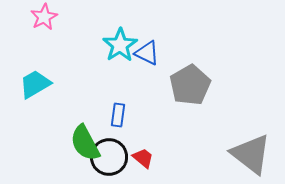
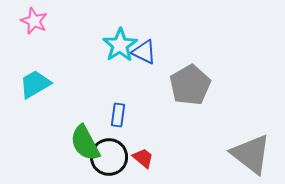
pink star: moved 10 px left, 4 px down; rotated 20 degrees counterclockwise
blue triangle: moved 3 px left, 1 px up
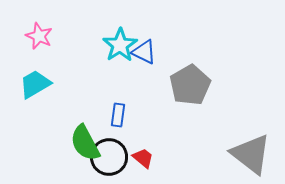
pink star: moved 5 px right, 15 px down
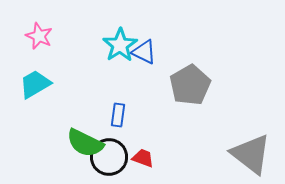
green semicircle: rotated 36 degrees counterclockwise
red trapezoid: rotated 20 degrees counterclockwise
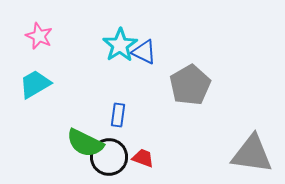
gray triangle: moved 1 px right; rotated 30 degrees counterclockwise
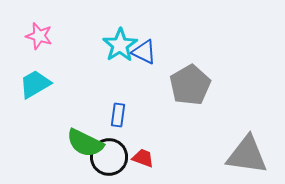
pink star: rotated 8 degrees counterclockwise
gray triangle: moved 5 px left, 1 px down
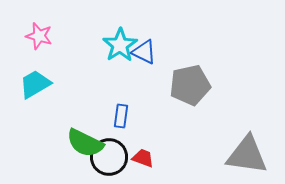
gray pentagon: rotated 18 degrees clockwise
blue rectangle: moved 3 px right, 1 px down
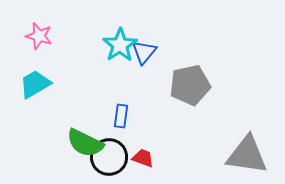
blue triangle: rotated 44 degrees clockwise
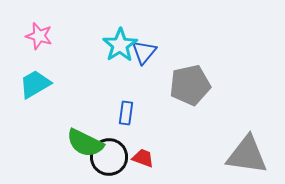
blue rectangle: moved 5 px right, 3 px up
